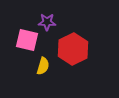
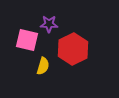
purple star: moved 2 px right, 2 px down
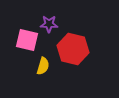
red hexagon: rotated 20 degrees counterclockwise
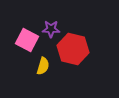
purple star: moved 2 px right, 5 px down
pink square: rotated 15 degrees clockwise
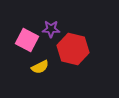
yellow semicircle: moved 3 px left, 1 px down; rotated 48 degrees clockwise
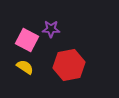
red hexagon: moved 4 px left, 16 px down; rotated 24 degrees counterclockwise
yellow semicircle: moved 15 px left; rotated 120 degrees counterclockwise
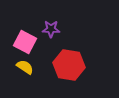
pink square: moved 2 px left, 2 px down
red hexagon: rotated 20 degrees clockwise
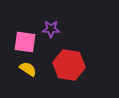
pink square: rotated 20 degrees counterclockwise
yellow semicircle: moved 3 px right, 2 px down
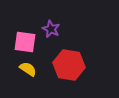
purple star: rotated 24 degrees clockwise
